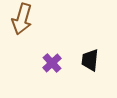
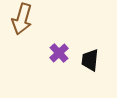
purple cross: moved 7 px right, 10 px up
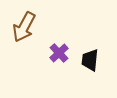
brown arrow: moved 2 px right, 8 px down; rotated 12 degrees clockwise
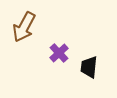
black trapezoid: moved 1 px left, 7 px down
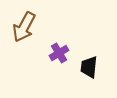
purple cross: rotated 12 degrees clockwise
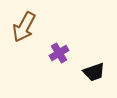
black trapezoid: moved 5 px right, 5 px down; rotated 115 degrees counterclockwise
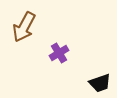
black trapezoid: moved 6 px right, 11 px down
